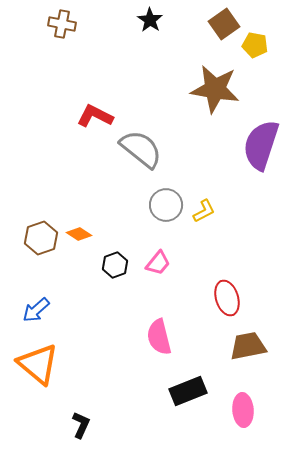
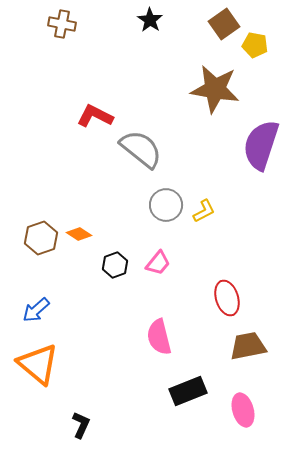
pink ellipse: rotated 12 degrees counterclockwise
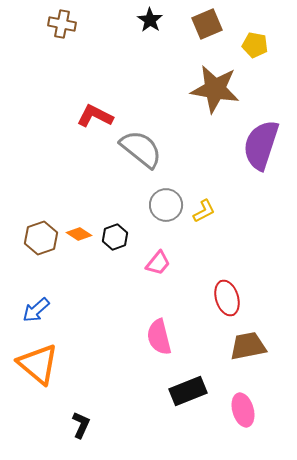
brown square: moved 17 px left; rotated 12 degrees clockwise
black hexagon: moved 28 px up
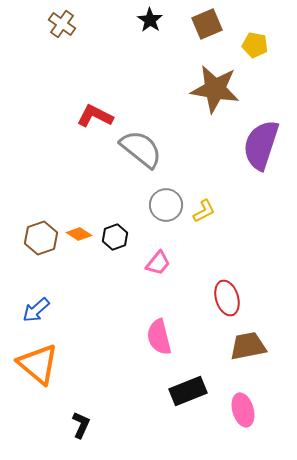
brown cross: rotated 24 degrees clockwise
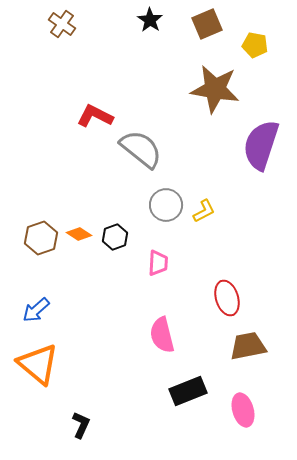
pink trapezoid: rotated 36 degrees counterclockwise
pink semicircle: moved 3 px right, 2 px up
